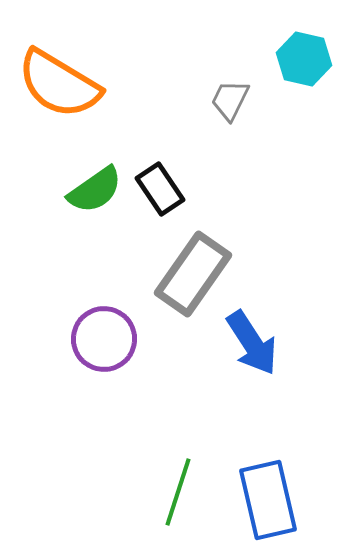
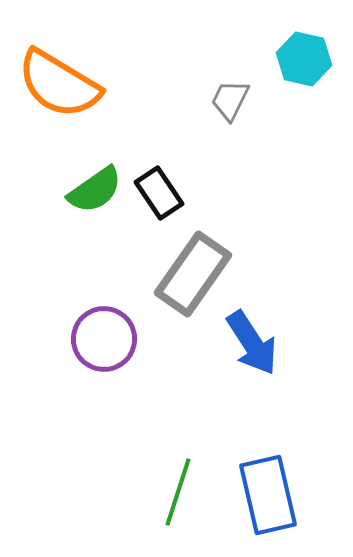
black rectangle: moved 1 px left, 4 px down
blue rectangle: moved 5 px up
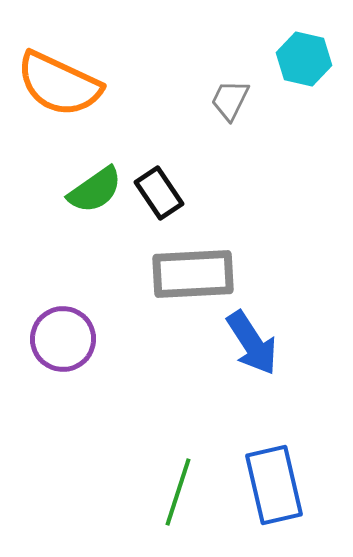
orange semicircle: rotated 6 degrees counterclockwise
gray rectangle: rotated 52 degrees clockwise
purple circle: moved 41 px left
blue rectangle: moved 6 px right, 10 px up
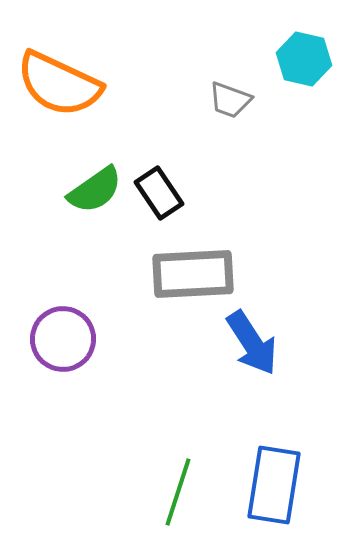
gray trapezoid: rotated 96 degrees counterclockwise
blue rectangle: rotated 22 degrees clockwise
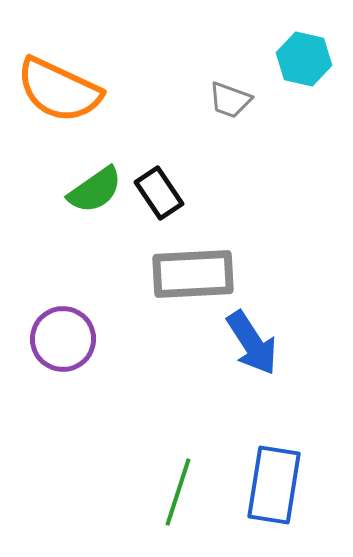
orange semicircle: moved 6 px down
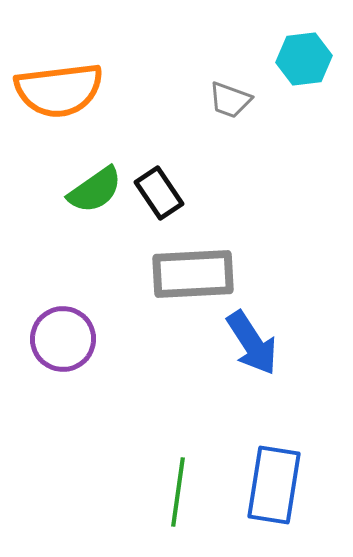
cyan hexagon: rotated 20 degrees counterclockwise
orange semicircle: rotated 32 degrees counterclockwise
green line: rotated 10 degrees counterclockwise
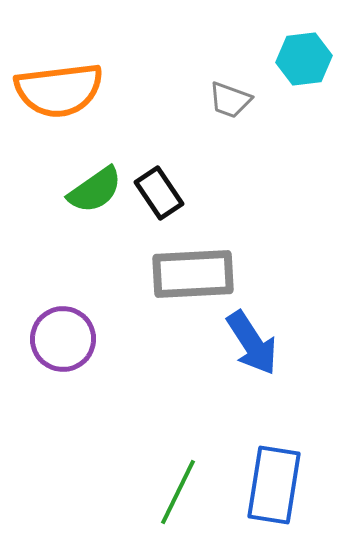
green line: rotated 18 degrees clockwise
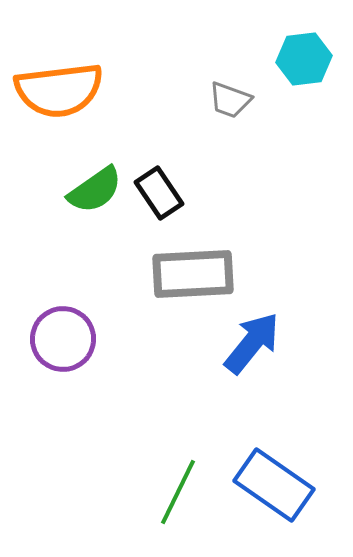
blue arrow: rotated 108 degrees counterclockwise
blue rectangle: rotated 64 degrees counterclockwise
